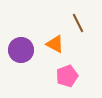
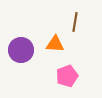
brown line: moved 3 px left, 1 px up; rotated 36 degrees clockwise
orange triangle: rotated 24 degrees counterclockwise
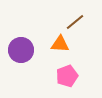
brown line: rotated 42 degrees clockwise
orange triangle: moved 5 px right
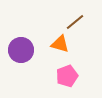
orange triangle: rotated 12 degrees clockwise
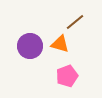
purple circle: moved 9 px right, 4 px up
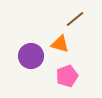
brown line: moved 3 px up
purple circle: moved 1 px right, 10 px down
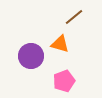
brown line: moved 1 px left, 2 px up
pink pentagon: moved 3 px left, 5 px down
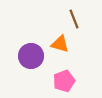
brown line: moved 2 px down; rotated 72 degrees counterclockwise
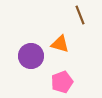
brown line: moved 6 px right, 4 px up
pink pentagon: moved 2 px left, 1 px down
